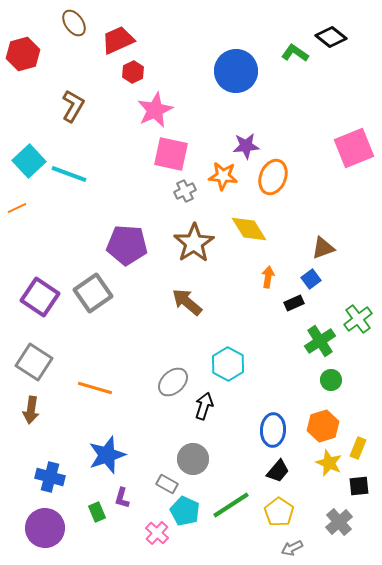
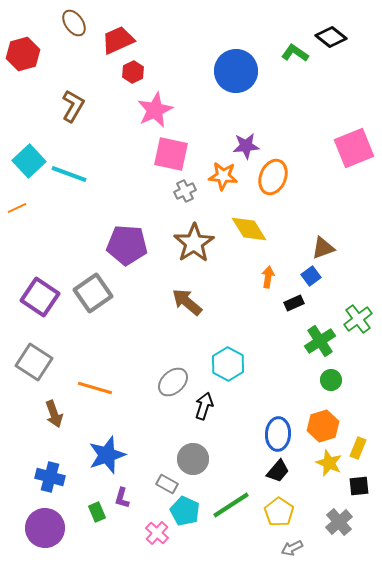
blue square at (311, 279): moved 3 px up
brown arrow at (31, 410): moved 23 px right, 4 px down; rotated 28 degrees counterclockwise
blue ellipse at (273, 430): moved 5 px right, 4 px down
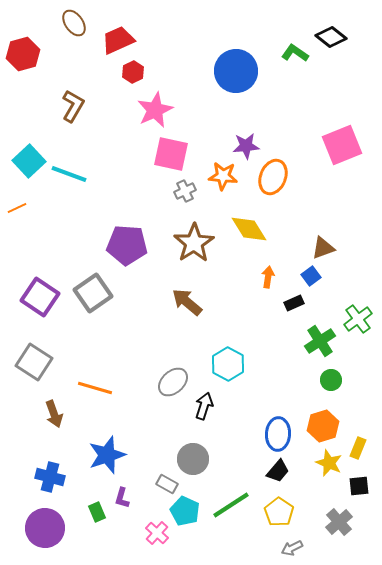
pink square at (354, 148): moved 12 px left, 3 px up
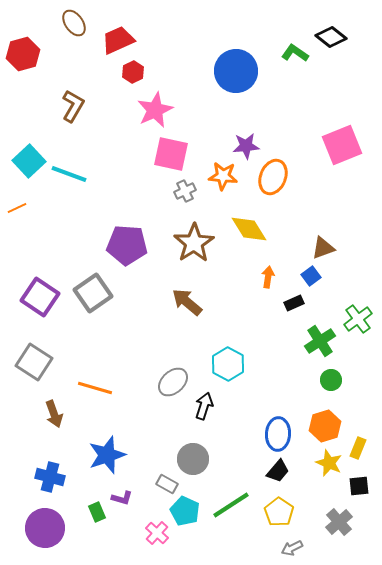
orange hexagon at (323, 426): moved 2 px right
purple L-shape at (122, 498): rotated 90 degrees counterclockwise
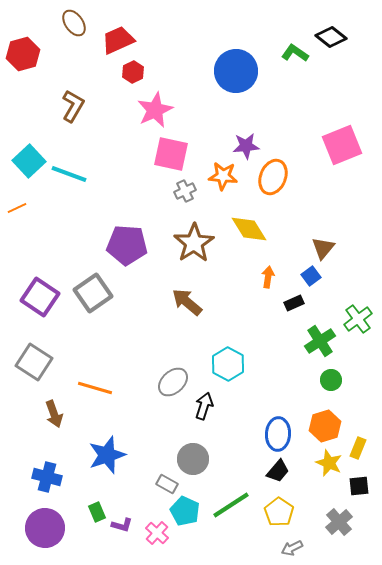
brown triangle at (323, 248): rotated 30 degrees counterclockwise
blue cross at (50, 477): moved 3 px left
purple L-shape at (122, 498): moved 27 px down
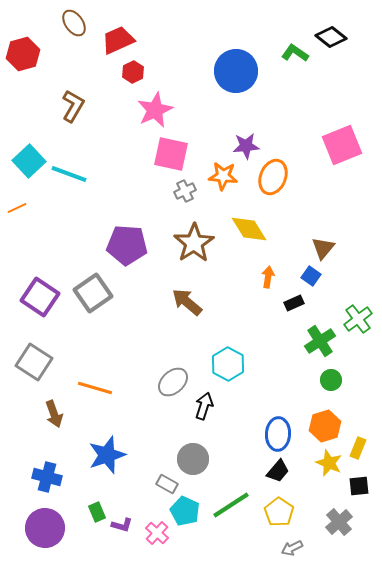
blue square at (311, 276): rotated 18 degrees counterclockwise
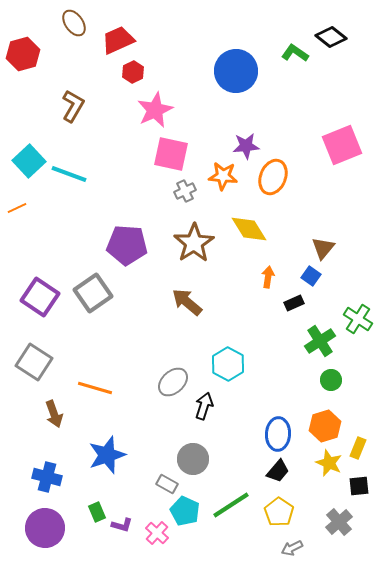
green cross at (358, 319): rotated 20 degrees counterclockwise
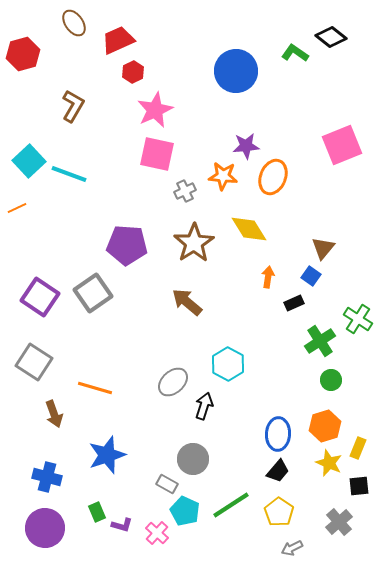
pink square at (171, 154): moved 14 px left
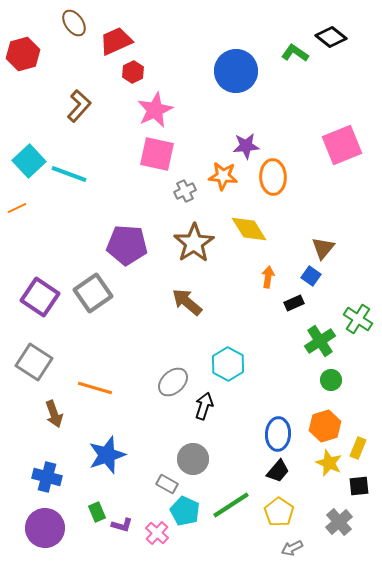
red trapezoid at (118, 40): moved 2 px left, 1 px down
brown L-shape at (73, 106): moved 6 px right; rotated 12 degrees clockwise
orange ellipse at (273, 177): rotated 24 degrees counterclockwise
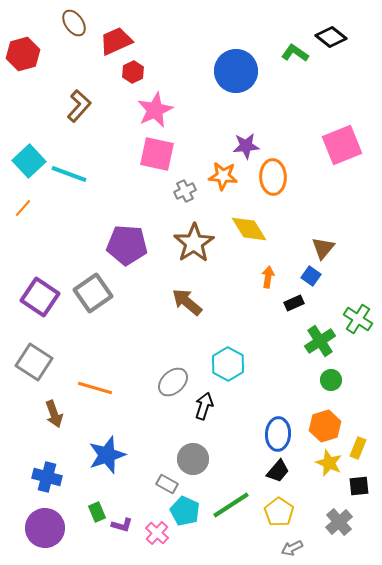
orange line at (17, 208): moved 6 px right; rotated 24 degrees counterclockwise
